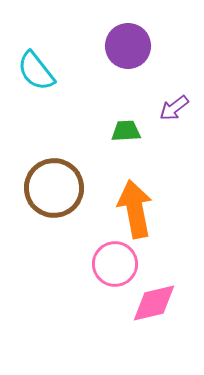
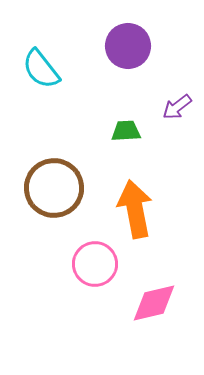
cyan semicircle: moved 5 px right, 2 px up
purple arrow: moved 3 px right, 1 px up
pink circle: moved 20 px left
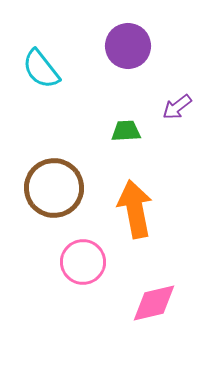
pink circle: moved 12 px left, 2 px up
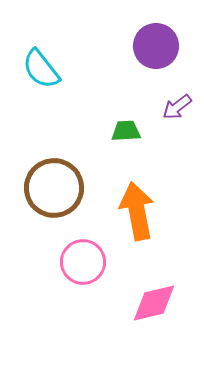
purple circle: moved 28 px right
orange arrow: moved 2 px right, 2 px down
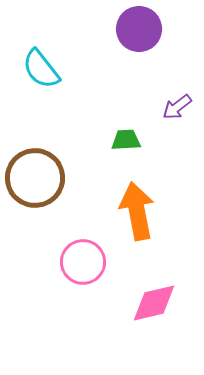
purple circle: moved 17 px left, 17 px up
green trapezoid: moved 9 px down
brown circle: moved 19 px left, 10 px up
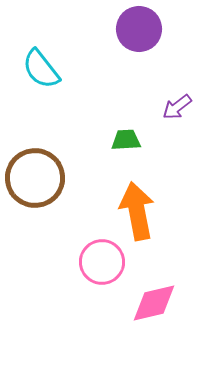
pink circle: moved 19 px right
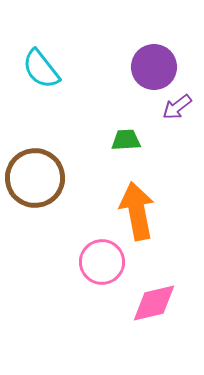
purple circle: moved 15 px right, 38 px down
